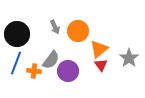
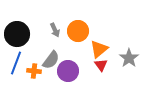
gray arrow: moved 3 px down
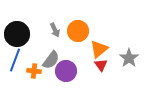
blue line: moved 1 px left, 3 px up
purple circle: moved 2 px left
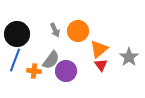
gray star: moved 1 px up
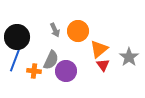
black circle: moved 3 px down
gray semicircle: rotated 12 degrees counterclockwise
red triangle: moved 2 px right
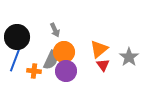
orange circle: moved 14 px left, 21 px down
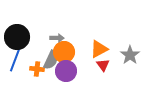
gray arrow: moved 2 px right, 8 px down; rotated 64 degrees counterclockwise
orange triangle: rotated 12 degrees clockwise
gray star: moved 1 px right, 2 px up
orange cross: moved 3 px right, 2 px up
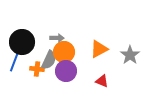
black circle: moved 5 px right, 5 px down
gray semicircle: moved 2 px left
red triangle: moved 1 px left, 16 px down; rotated 32 degrees counterclockwise
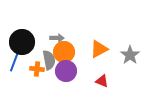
gray semicircle: rotated 36 degrees counterclockwise
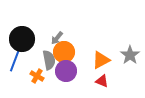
gray arrow: rotated 128 degrees clockwise
black circle: moved 3 px up
orange triangle: moved 2 px right, 11 px down
orange cross: moved 7 px down; rotated 24 degrees clockwise
